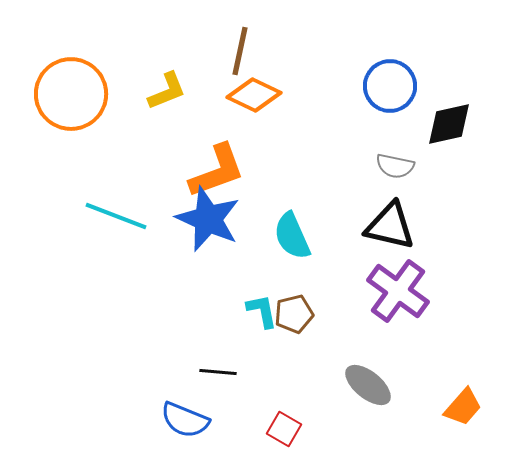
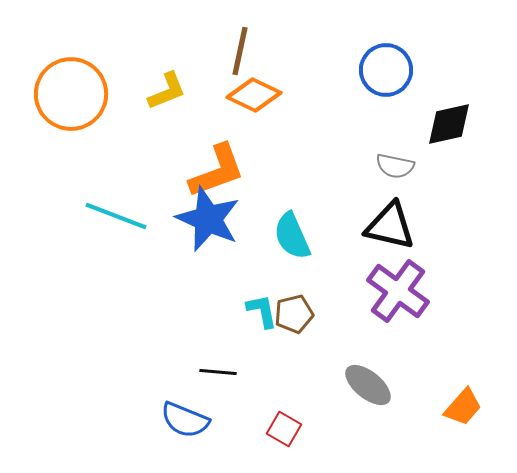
blue circle: moved 4 px left, 16 px up
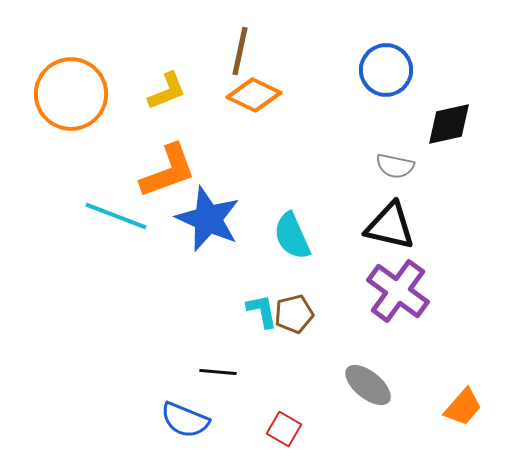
orange L-shape: moved 49 px left
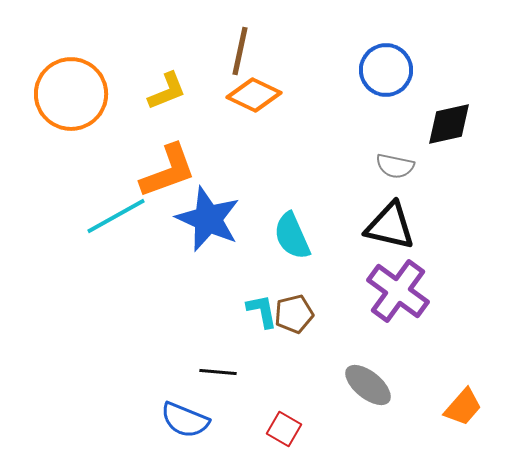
cyan line: rotated 50 degrees counterclockwise
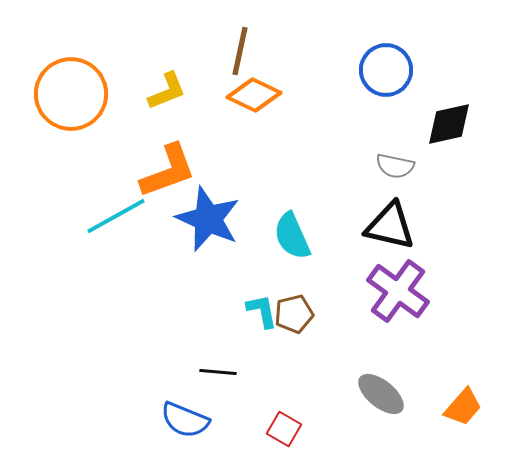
gray ellipse: moved 13 px right, 9 px down
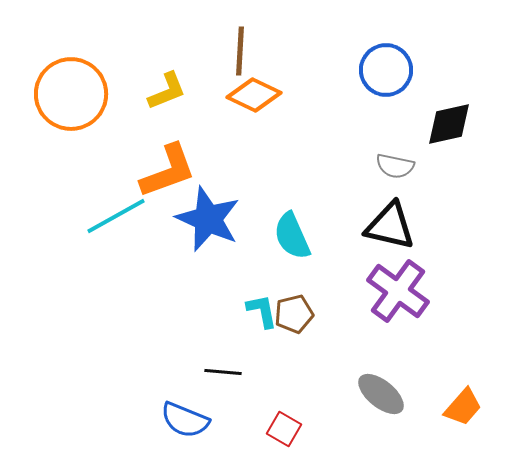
brown line: rotated 9 degrees counterclockwise
black line: moved 5 px right
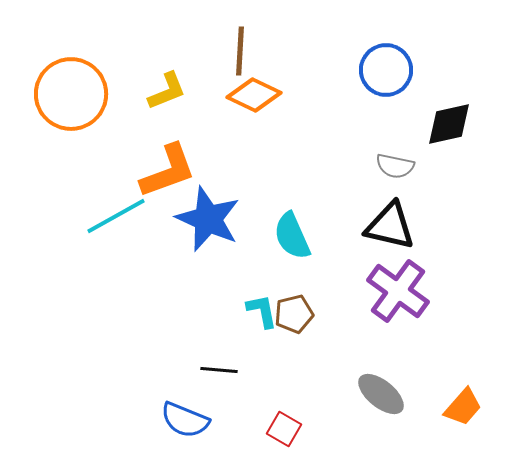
black line: moved 4 px left, 2 px up
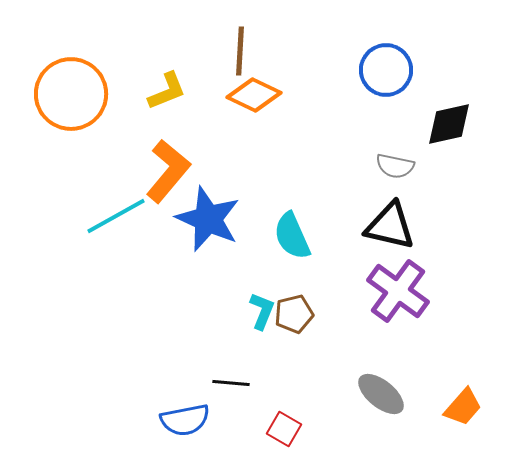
orange L-shape: rotated 30 degrees counterclockwise
cyan L-shape: rotated 33 degrees clockwise
black line: moved 12 px right, 13 px down
blue semicircle: rotated 33 degrees counterclockwise
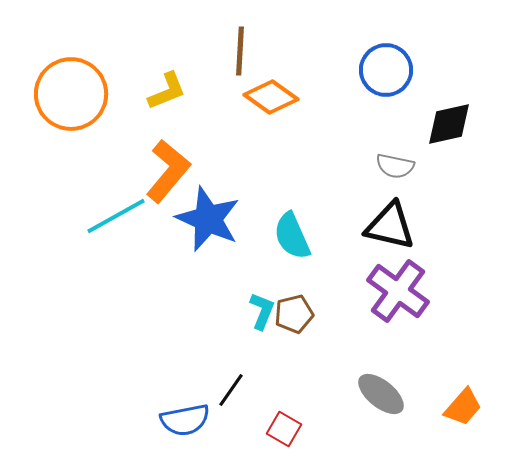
orange diamond: moved 17 px right, 2 px down; rotated 10 degrees clockwise
black line: moved 7 px down; rotated 60 degrees counterclockwise
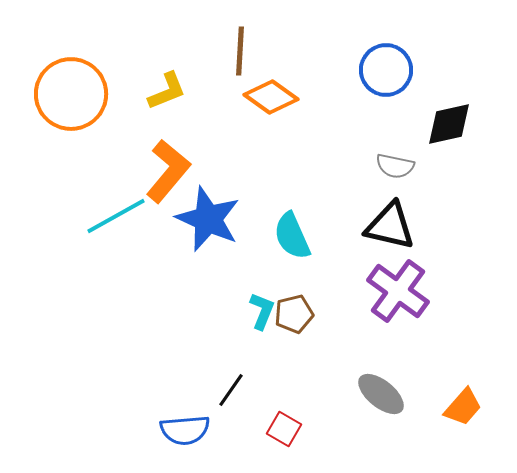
blue semicircle: moved 10 px down; rotated 6 degrees clockwise
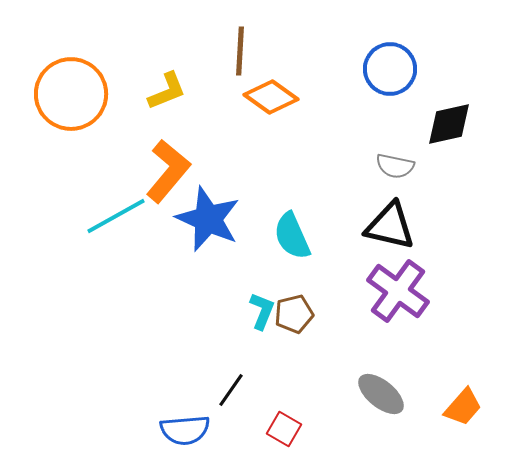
blue circle: moved 4 px right, 1 px up
